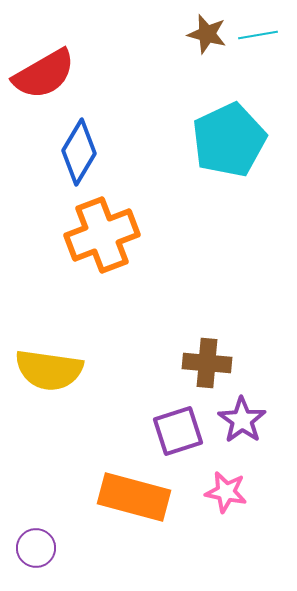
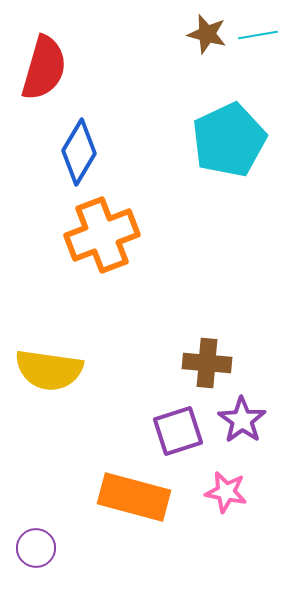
red semicircle: moved 6 px up; rotated 44 degrees counterclockwise
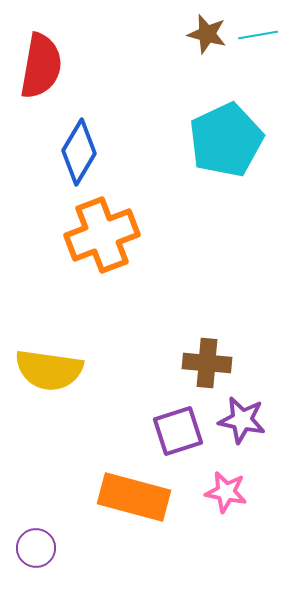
red semicircle: moved 3 px left, 2 px up; rotated 6 degrees counterclockwise
cyan pentagon: moved 3 px left
purple star: rotated 24 degrees counterclockwise
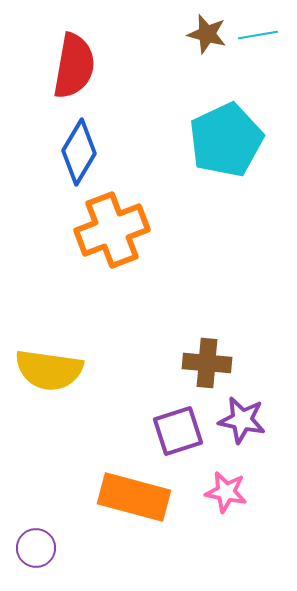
red semicircle: moved 33 px right
orange cross: moved 10 px right, 5 px up
